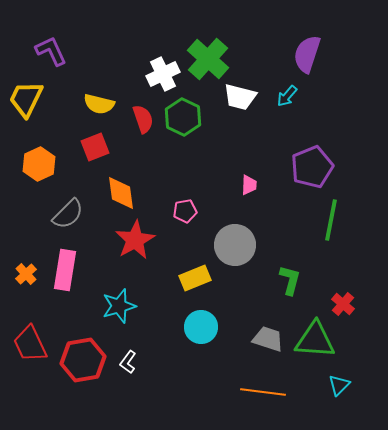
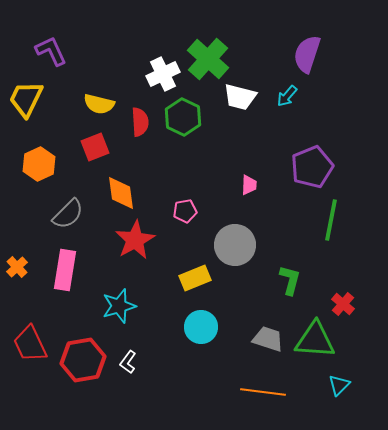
red semicircle: moved 3 px left, 3 px down; rotated 16 degrees clockwise
orange cross: moved 9 px left, 7 px up
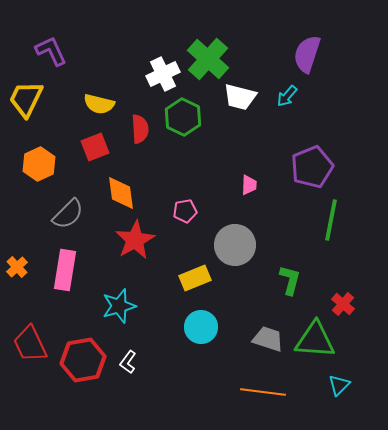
red semicircle: moved 7 px down
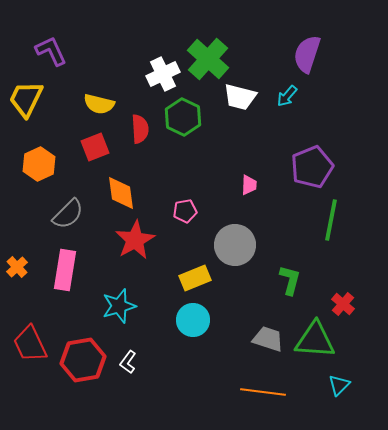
cyan circle: moved 8 px left, 7 px up
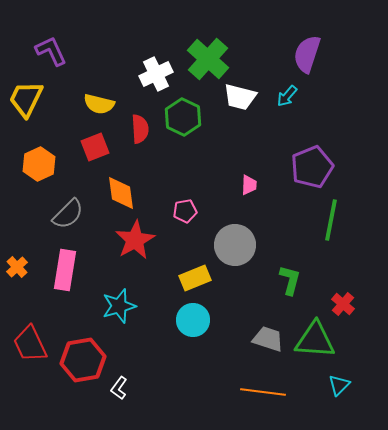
white cross: moved 7 px left
white L-shape: moved 9 px left, 26 px down
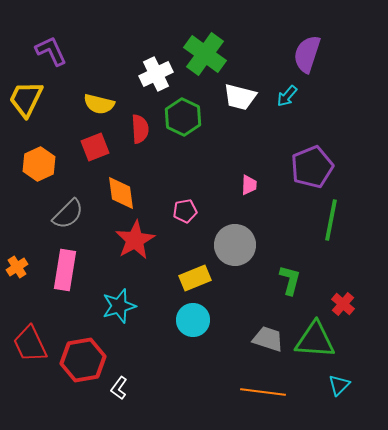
green cross: moved 3 px left, 5 px up; rotated 6 degrees counterclockwise
orange cross: rotated 10 degrees clockwise
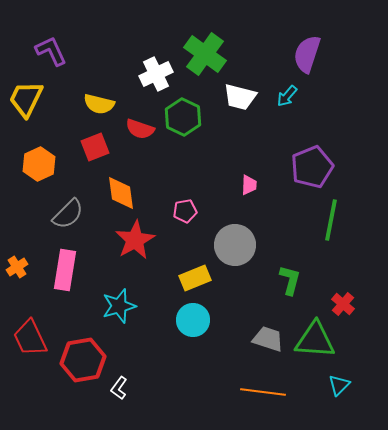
red semicircle: rotated 112 degrees clockwise
red trapezoid: moved 6 px up
